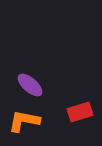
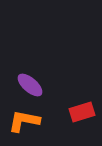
red rectangle: moved 2 px right
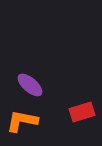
orange L-shape: moved 2 px left
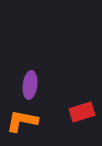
purple ellipse: rotated 56 degrees clockwise
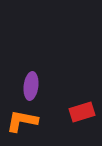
purple ellipse: moved 1 px right, 1 px down
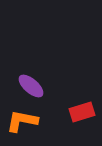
purple ellipse: rotated 56 degrees counterclockwise
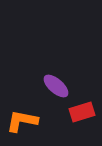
purple ellipse: moved 25 px right
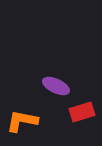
purple ellipse: rotated 16 degrees counterclockwise
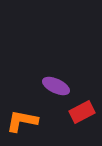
red rectangle: rotated 10 degrees counterclockwise
